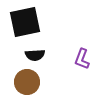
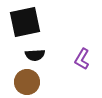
purple L-shape: rotated 10 degrees clockwise
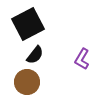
black square: moved 3 px right, 2 px down; rotated 16 degrees counterclockwise
black semicircle: rotated 48 degrees counterclockwise
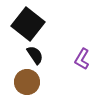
black square: rotated 24 degrees counterclockwise
black semicircle: rotated 72 degrees counterclockwise
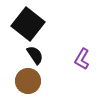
brown circle: moved 1 px right, 1 px up
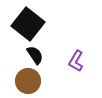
purple L-shape: moved 6 px left, 2 px down
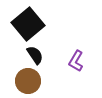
black square: rotated 12 degrees clockwise
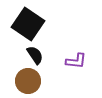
black square: rotated 16 degrees counterclockwise
purple L-shape: rotated 115 degrees counterclockwise
